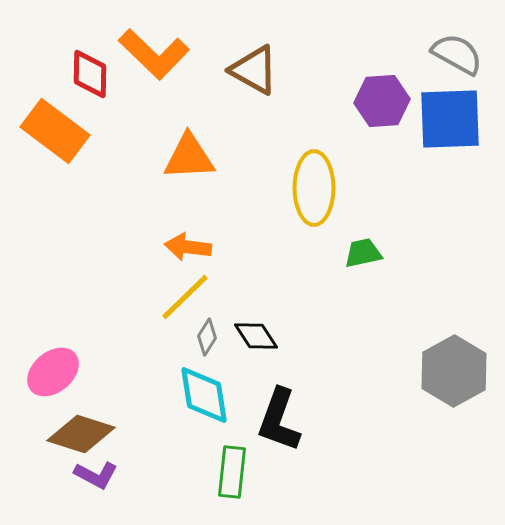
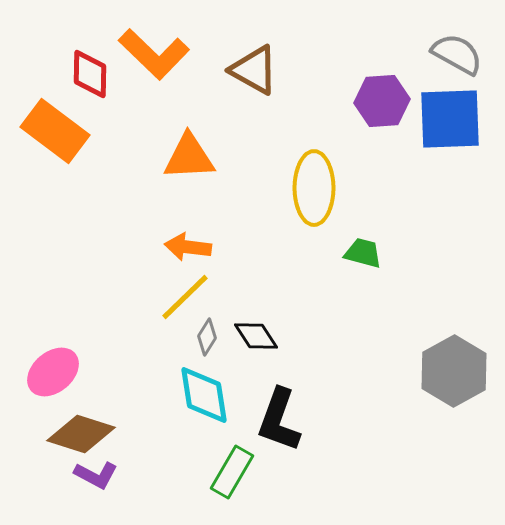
green trapezoid: rotated 27 degrees clockwise
green rectangle: rotated 24 degrees clockwise
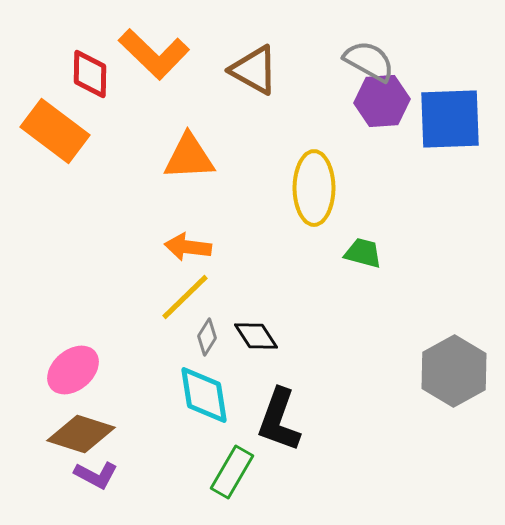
gray semicircle: moved 88 px left, 7 px down
pink ellipse: moved 20 px right, 2 px up
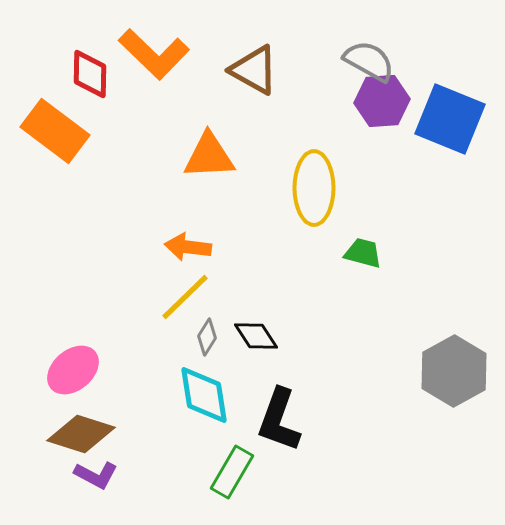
blue square: rotated 24 degrees clockwise
orange triangle: moved 20 px right, 1 px up
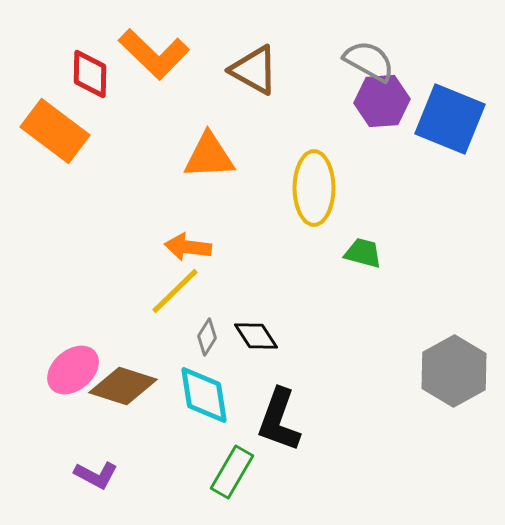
yellow line: moved 10 px left, 6 px up
brown diamond: moved 42 px right, 48 px up
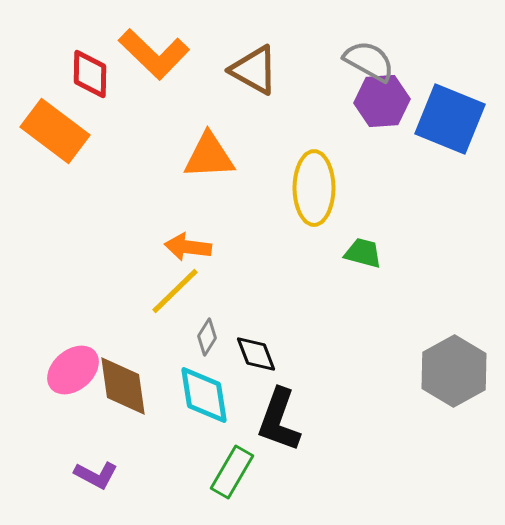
black diamond: moved 18 px down; rotated 12 degrees clockwise
brown diamond: rotated 64 degrees clockwise
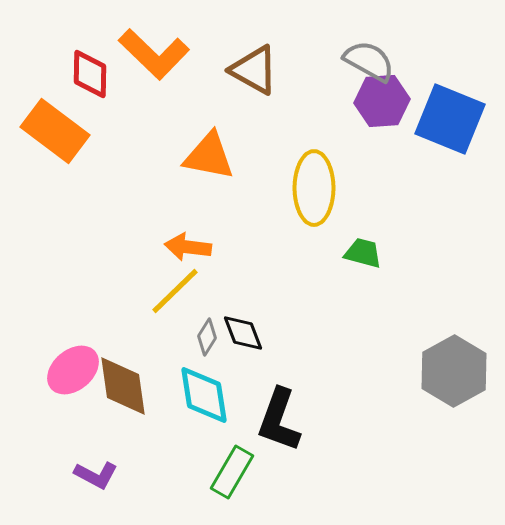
orange triangle: rotated 14 degrees clockwise
black diamond: moved 13 px left, 21 px up
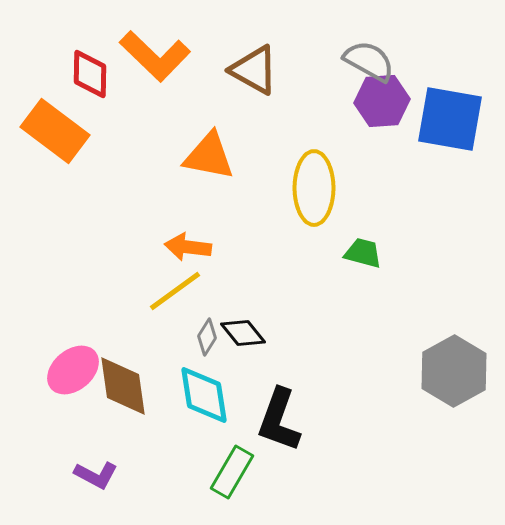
orange L-shape: moved 1 px right, 2 px down
blue square: rotated 12 degrees counterclockwise
yellow line: rotated 8 degrees clockwise
black diamond: rotated 18 degrees counterclockwise
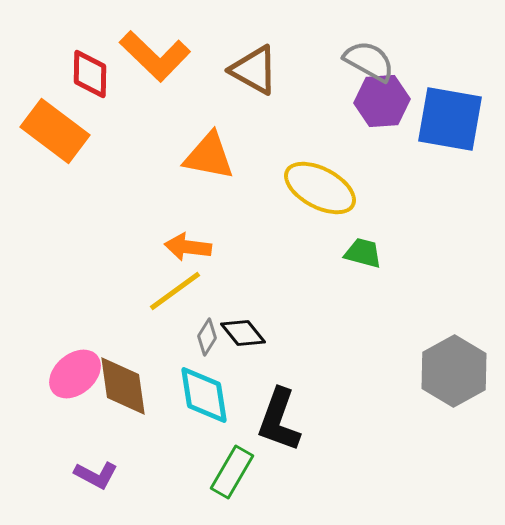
yellow ellipse: moved 6 px right; rotated 62 degrees counterclockwise
pink ellipse: moved 2 px right, 4 px down
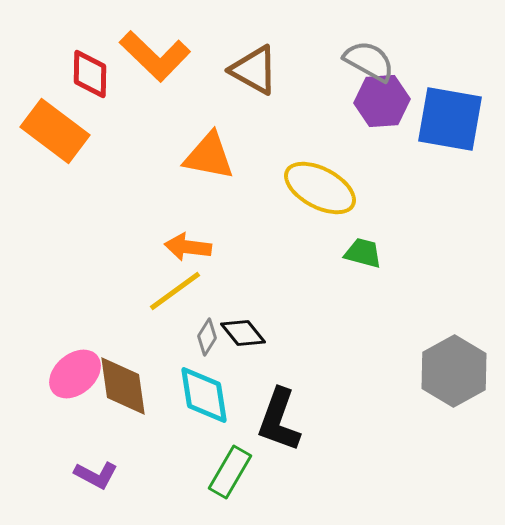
green rectangle: moved 2 px left
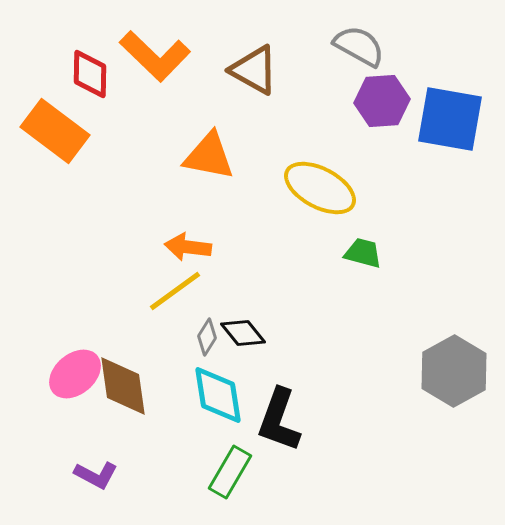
gray semicircle: moved 10 px left, 15 px up
cyan diamond: moved 14 px right
